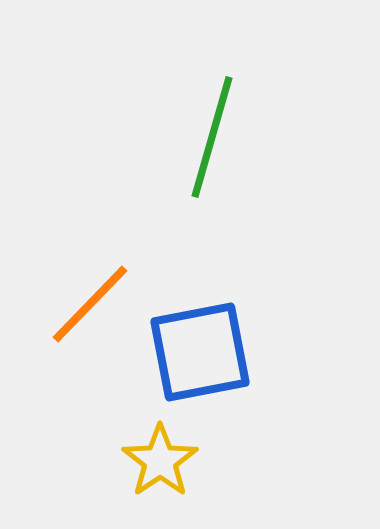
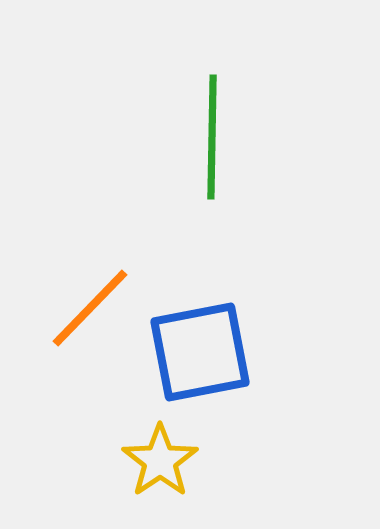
green line: rotated 15 degrees counterclockwise
orange line: moved 4 px down
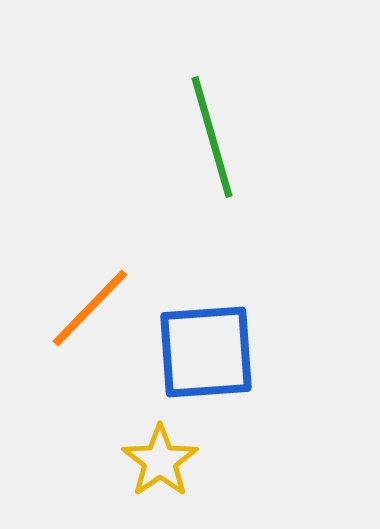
green line: rotated 17 degrees counterclockwise
blue square: moved 6 px right; rotated 7 degrees clockwise
